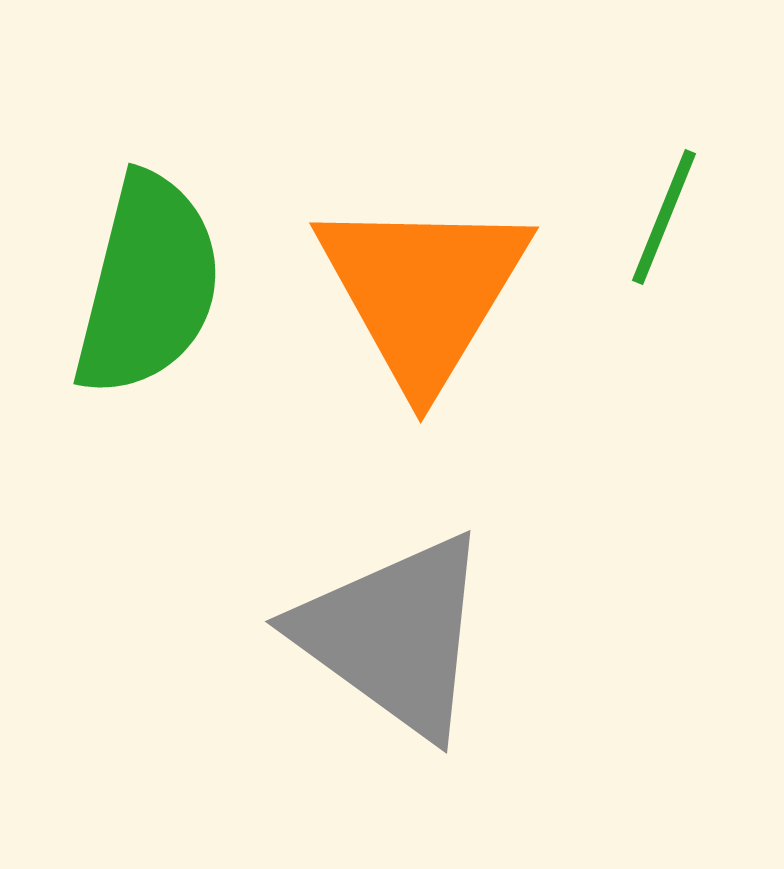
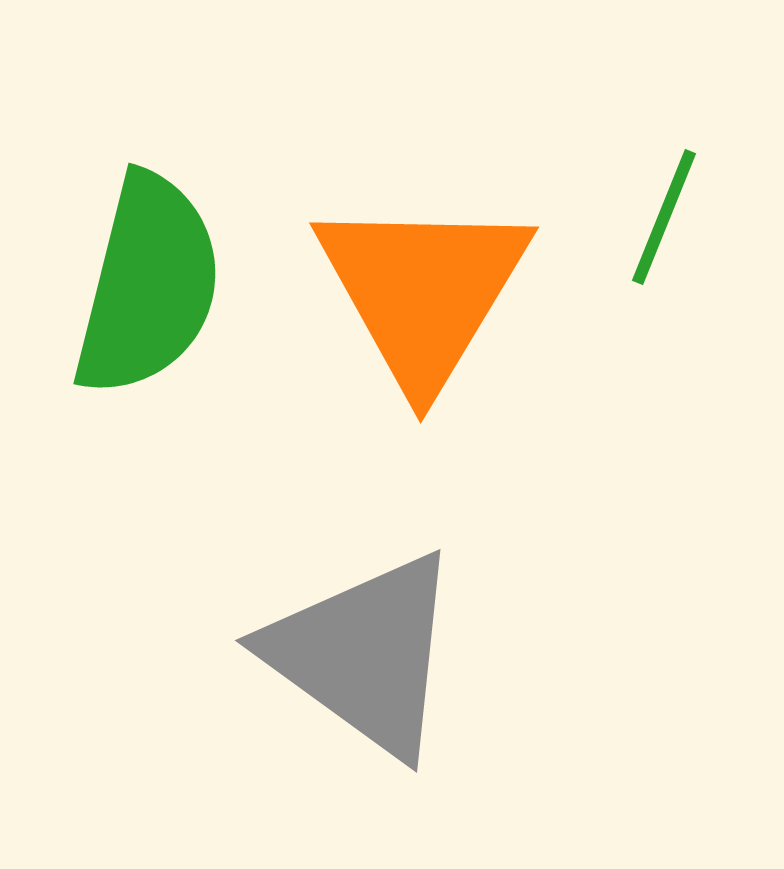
gray triangle: moved 30 px left, 19 px down
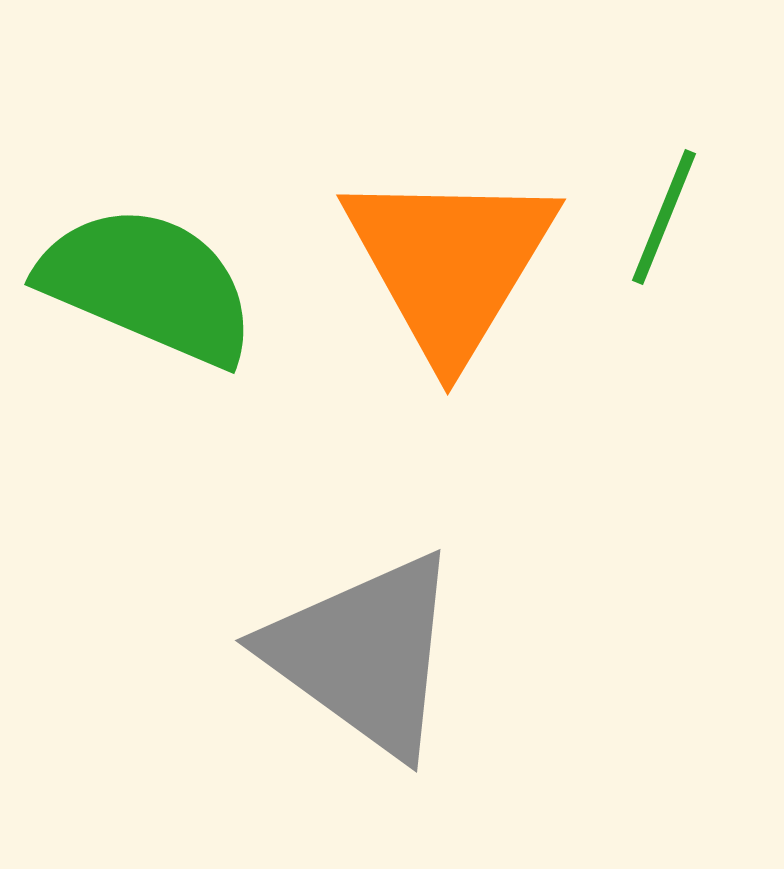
green semicircle: rotated 81 degrees counterclockwise
orange triangle: moved 27 px right, 28 px up
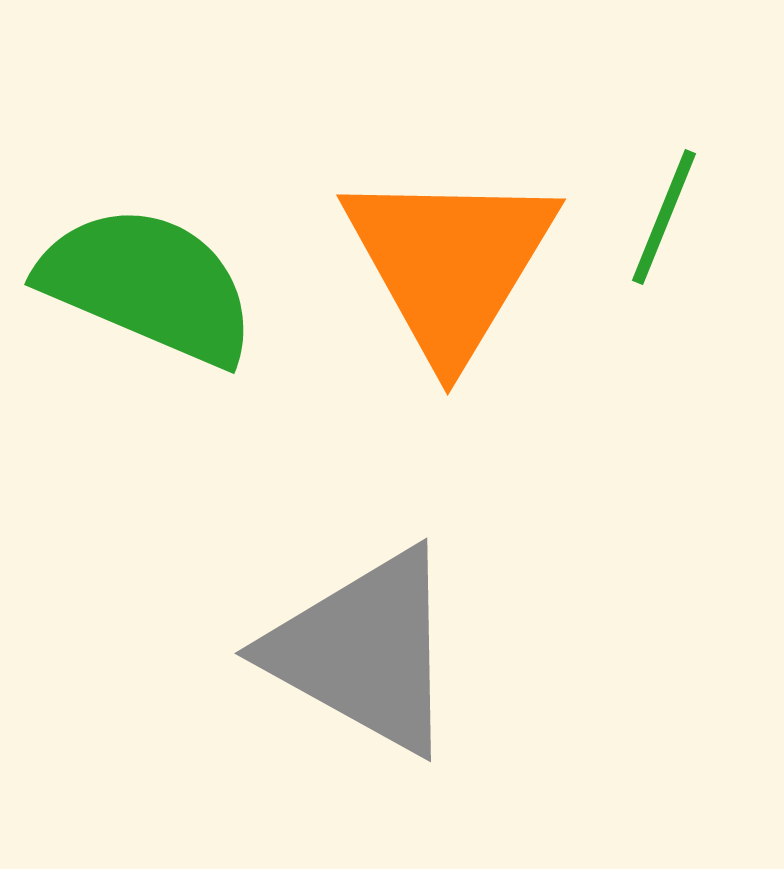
gray triangle: moved 3 px up; rotated 7 degrees counterclockwise
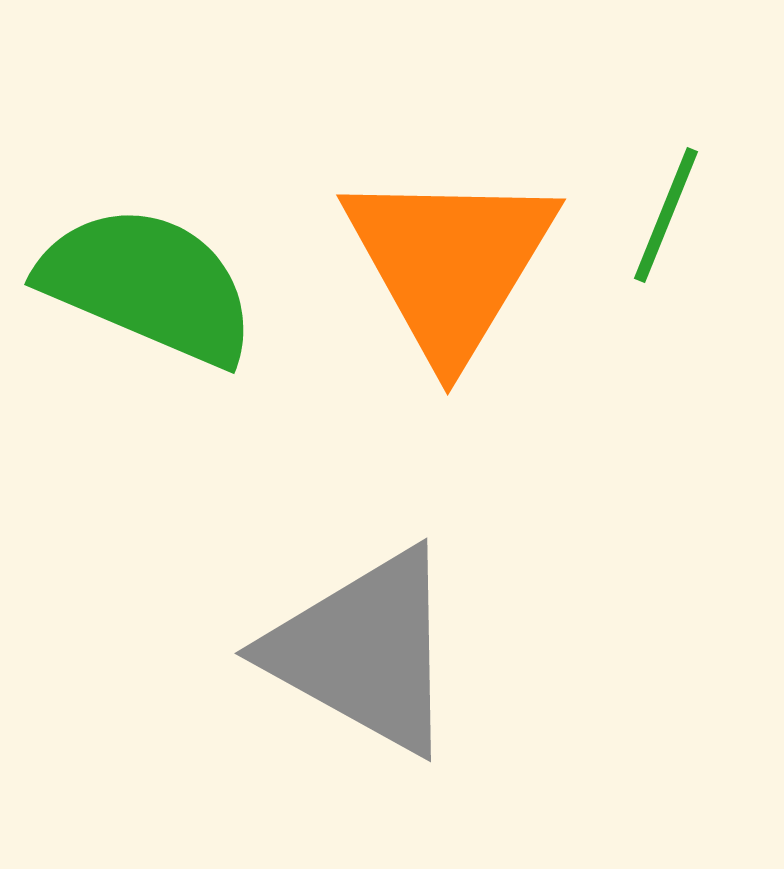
green line: moved 2 px right, 2 px up
